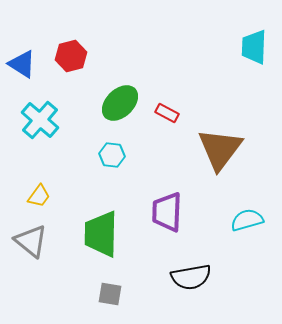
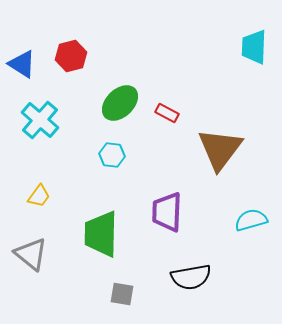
cyan semicircle: moved 4 px right
gray triangle: moved 13 px down
gray square: moved 12 px right
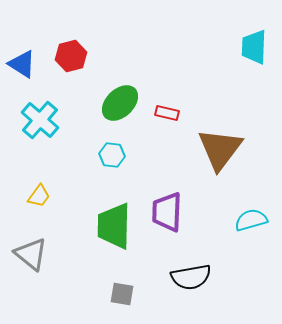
red rectangle: rotated 15 degrees counterclockwise
green trapezoid: moved 13 px right, 8 px up
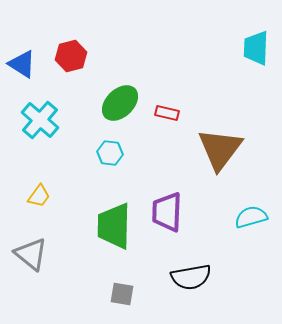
cyan trapezoid: moved 2 px right, 1 px down
cyan hexagon: moved 2 px left, 2 px up
cyan semicircle: moved 3 px up
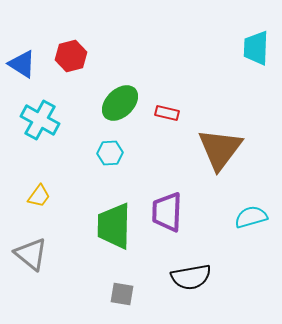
cyan cross: rotated 12 degrees counterclockwise
cyan hexagon: rotated 10 degrees counterclockwise
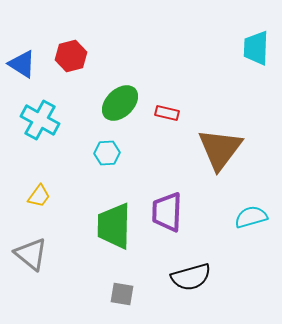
cyan hexagon: moved 3 px left
black semicircle: rotated 6 degrees counterclockwise
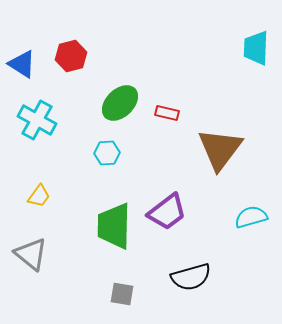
cyan cross: moved 3 px left
purple trapezoid: rotated 129 degrees counterclockwise
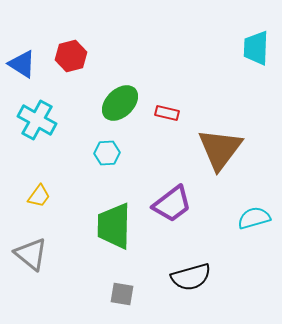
purple trapezoid: moved 5 px right, 8 px up
cyan semicircle: moved 3 px right, 1 px down
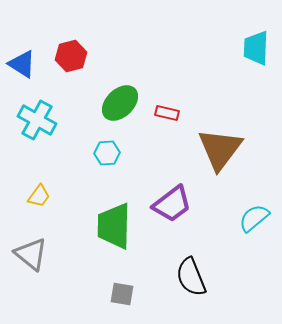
cyan semicircle: rotated 24 degrees counterclockwise
black semicircle: rotated 84 degrees clockwise
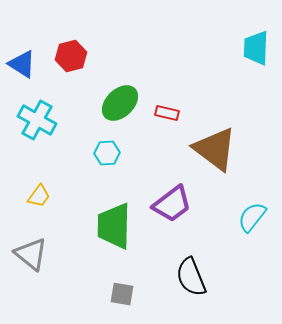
brown triangle: moved 5 px left; rotated 30 degrees counterclockwise
cyan semicircle: moved 2 px left, 1 px up; rotated 12 degrees counterclockwise
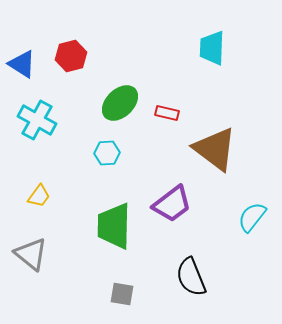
cyan trapezoid: moved 44 px left
